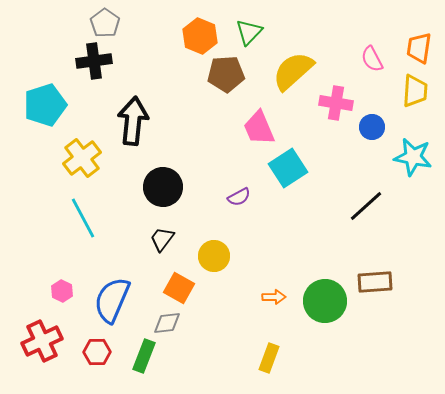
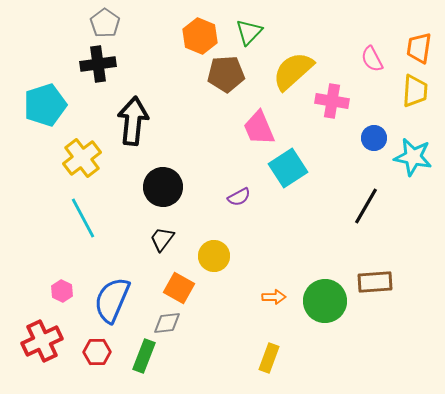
black cross: moved 4 px right, 3 px down
pink cross: moved 4 px left, 2 px up
blue circle: moved 2 px right, 11 px down
black line: rotated 18 degrees counterclockwise
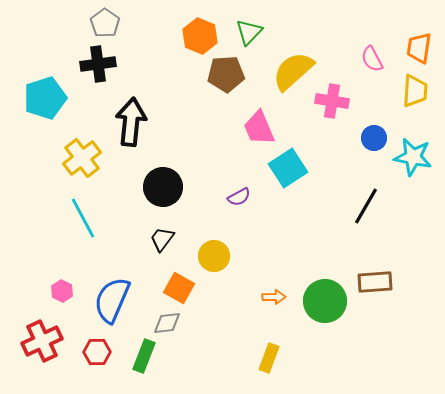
cyan pentagon: moved 7 px up
black arrow: moved 2 px left, 1 px down
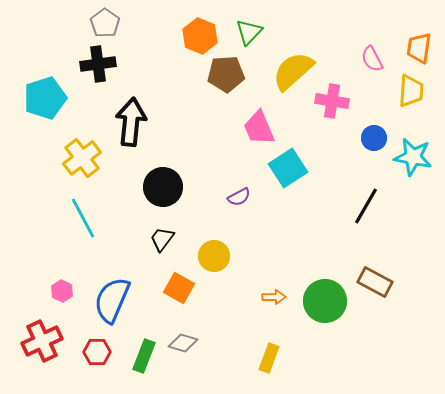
yellow trapezoid: moved 4 px left
brown rectangle: rotated 32 degrees clockwise
gray diamond: moved 16 px right, 20 px down; rotated 24 degrees clockwise
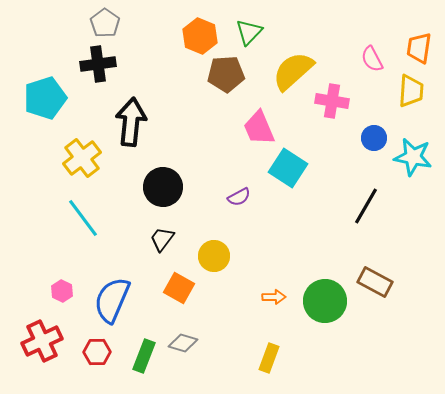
cyan square: rotated 24 degrees counterclockwise
cyan line: rotated 9 degrees counterclockwise
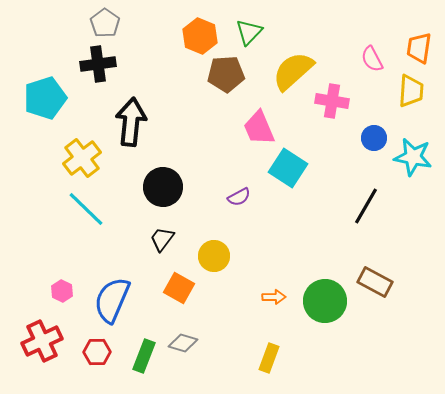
cyan line: moved 3 px right, 9 px up; rotated 9 degrees counterclockwise
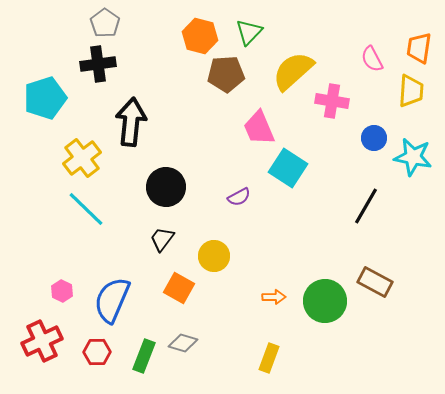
orange hexagon: rotated 8 degrees counterclockwise
black circle: moved 3 px right
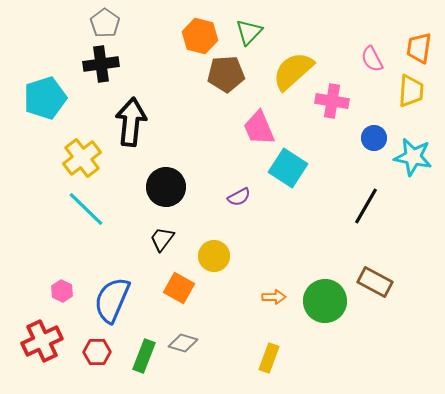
black cross: moved 3 px right
